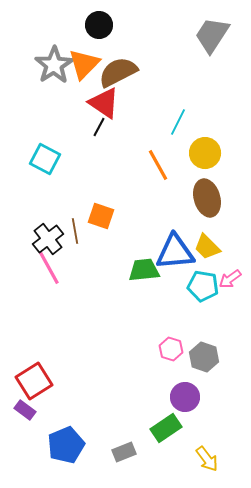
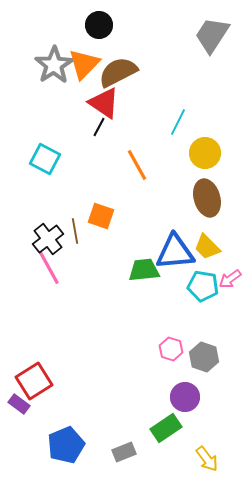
orange line: moved 21 px left
purple rectangle: moved 6 px left, 6 px up
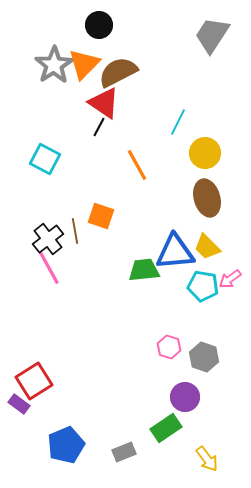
pink hexagon: moved 2 px left, 2 px up
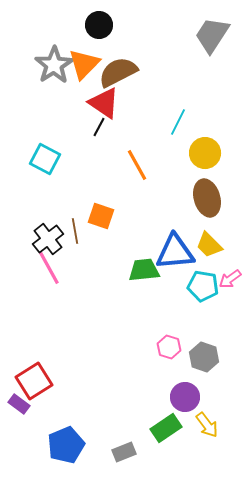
yellow trapezoid: moved 2 px right, 2 px up
yellow arrow: moved 34 px up
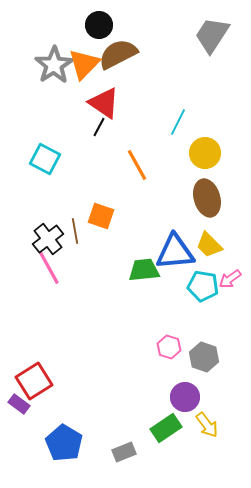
brown semicircle: moved 18 px up
blue pentagon: moved 2 px left, 2 px up; rotated 18 degrees counterclockwise
